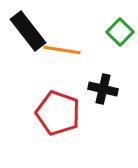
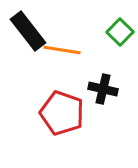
red pentagon: moved 4 px right
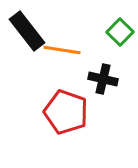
black rectangle: moved 1 px left
black cross: moved 10 px up
red pentagon: moved 4 px right, 1 px up
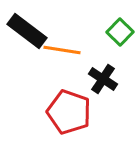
black rectangle: rotated 15 degrees counterclockwise
black cross: rotated 20 degrees clockwise
red pentagon: moved 3 px right
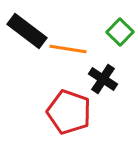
orange line: moved 6 px right, 1 px up
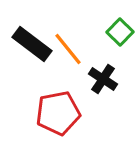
black rectangle: moved 5 px right, 13 px down
orange line: rotated 42 degrees clockwise
red pentagon: moved 11 px left, 1 px down; rotated 30 degrees counterclockwise
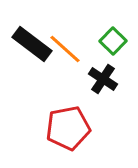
green square: moved 7 px left, 9 px down
orange line: moved 3 px left; rotated 9 degrees counterclockwise
red pentagon: moved 10 px right, 15 px down
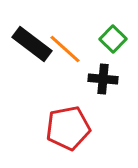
green square: moved 2 px up
black cross: rotated 28 degrees counterclockwise
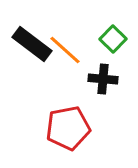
orange line: moved 1 px down
